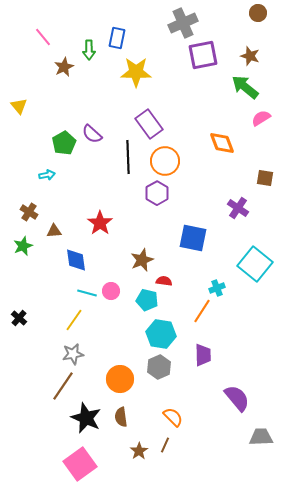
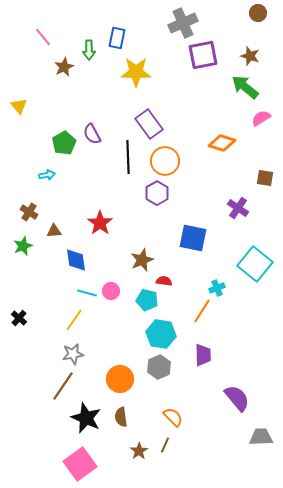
purple semicircle at (92, 134): rotated 20 degrees clockwise
orange diamond at (222, 143): rotated 52 degrees counterclockwise
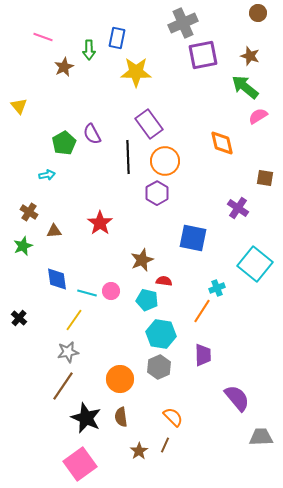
pink line at (43, 37): rotated 30 degrees counterclockwise
pink semicircle at (261, 118): moved 3 px left, 2 px up
orange diamond at (222, 143): rotated 60 degrees clockwise
blue diamond at (76, 260): moved 19 px left, 19 px down
gray star at (73, 354): moved 5 px left, 2 px up
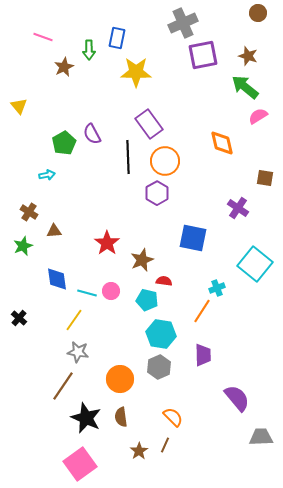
brown star at (250, 56): moved 2 px left
red star at (100, 223): moved 7 px right, 20 px down
gray star at (68, 352): moved 10 px right; rotated 20 degrees clockwise
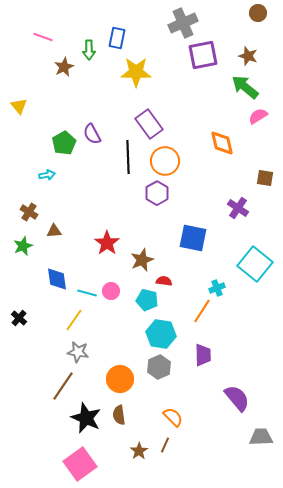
brown semicircle at (121, 417): moved 2 px left, 2 px up
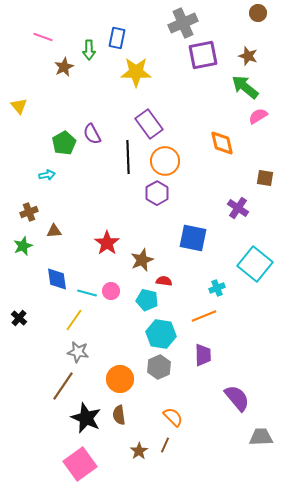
brown cross at (29, 212): rotated 36 degrees clockwise
orange line at (202, 311): moved 2 px right, 5 px down; rotated 35 degrees clockwise
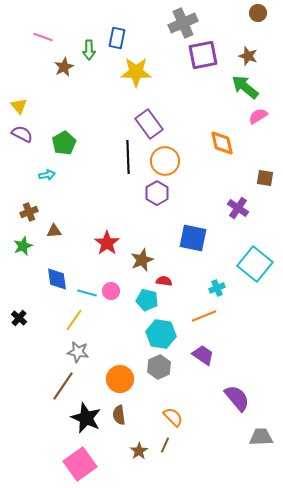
purple semicircle at (92, 134): moved 70 px left; rotated 145 degrees clockwise
purple trapezoid at (203, 355): rotated 55 degrees counterclockwise
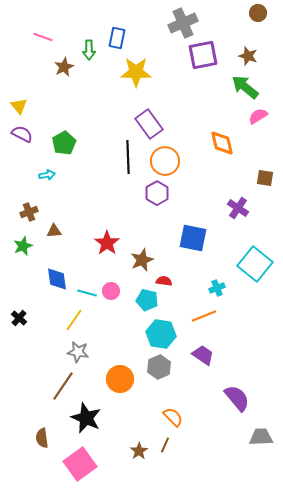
brown semicircle at (119, 415): moved 77 px left, 23 px down
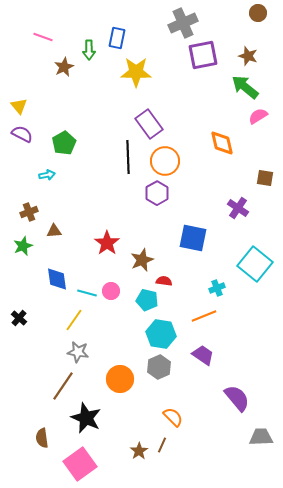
brown line at (165, 445): moved 3 px left
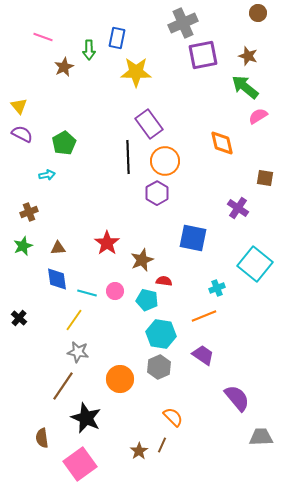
brown triangle at (54, 231): moved 4 px right, 17 px down
pink circle at (111, 291): moved 4 px right
